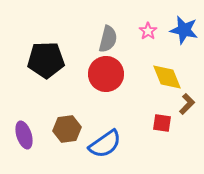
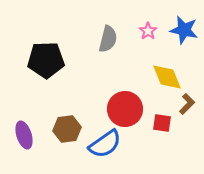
red circle: moved 19 px right, 35 px down
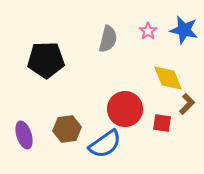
yellow diamond: moved 1 px right, 1 px down
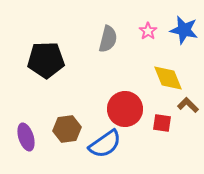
brown L-shape: moved 1 px right, 1 px down; rotated 90 degrees counterclockwise
purple ellipse: moved 2 px right, 2 px down
